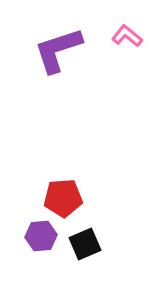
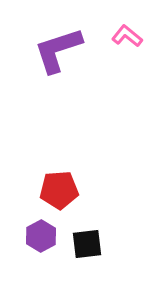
red pentagon: moved 4 px left, 8 px up
purple hexagon: rotated 24 degrees counterclockwise
black square: moved 2 px right; rotated 16 degrees clockwise
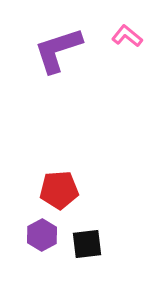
purple hexagon: moved 1 px right, 1 px up
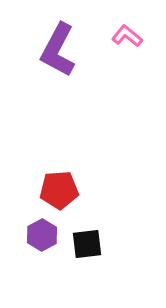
purple L-shape: rotated 44 degrees counterclockwise
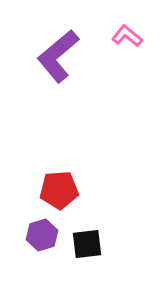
purple L-shape: moved 6 px down; rotated 22 degrees clockwise
purple hexagon: rotated 12 degrees clockwise
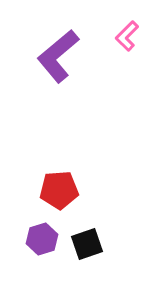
pink L-shape: rotated 84 degrees counterclockwise
purple hexagon: moved 4 px down
black square: rotated 12 degrees counterclockwise
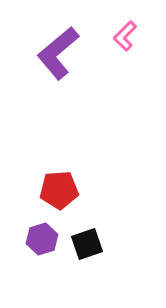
pink L-shape: moved 2 px left
purple L-shape: moved 3 px up
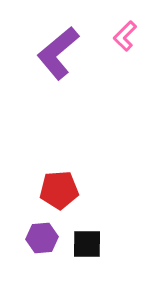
purple hexagon: moved 1 px up; rotated 12 degrees clockwise
black square: rotated 20 degrees clockwise
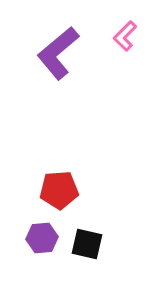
black square: rotated 12 degrees clockwise
